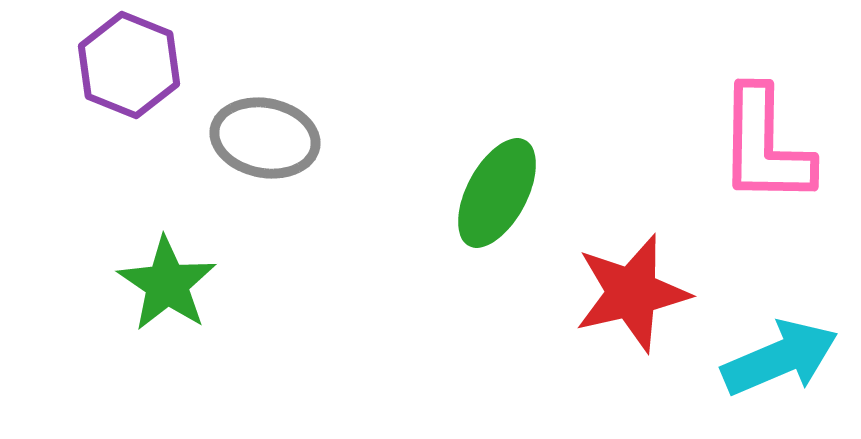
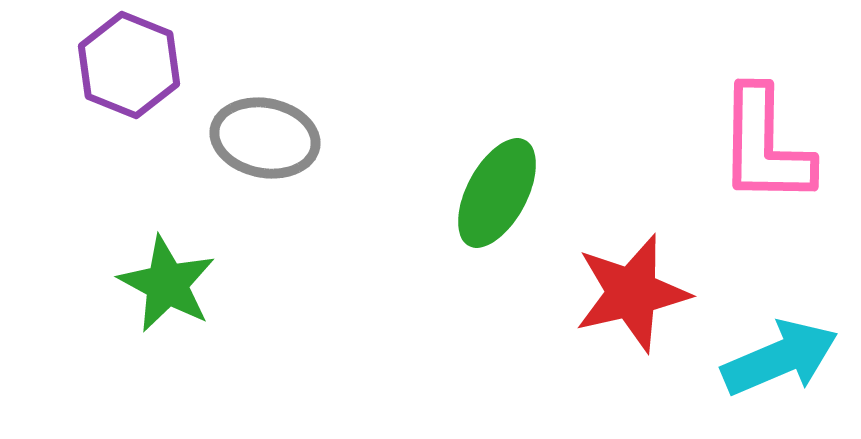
green star: rotated 6 degrees counterclockwise
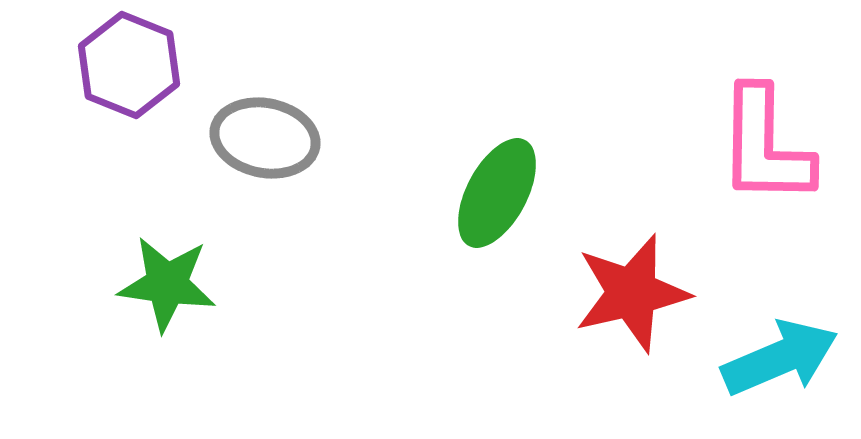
green star: rotated 20 degrees counterclockwise
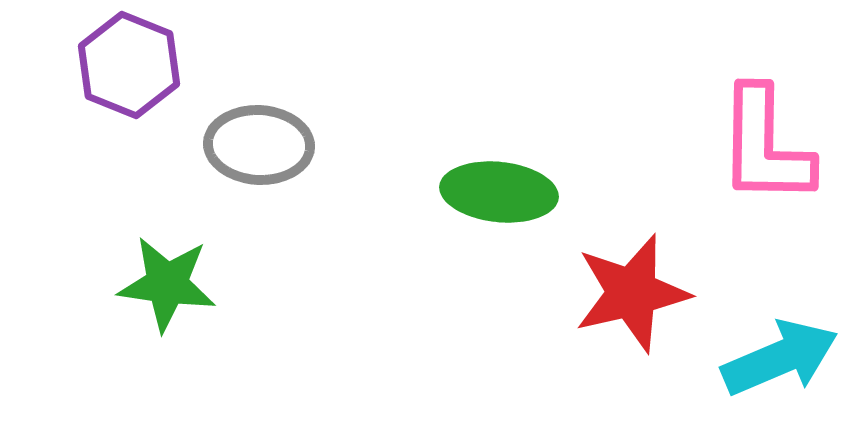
gray ellipse: moved 6 px left, 7 px down; rotated 8 degrees counterclockwise
green ellipse: moved 2 px right, 1 px up; rotated 68 degrees clockwise
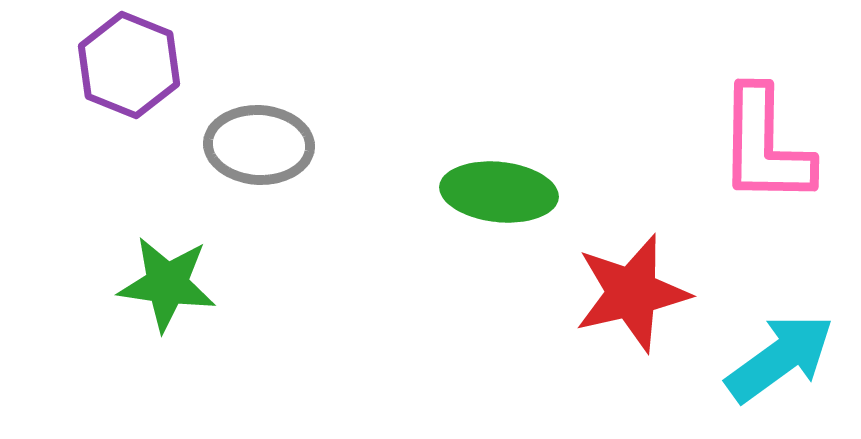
cyan arrow: rotated 13 degrees counterclockwise
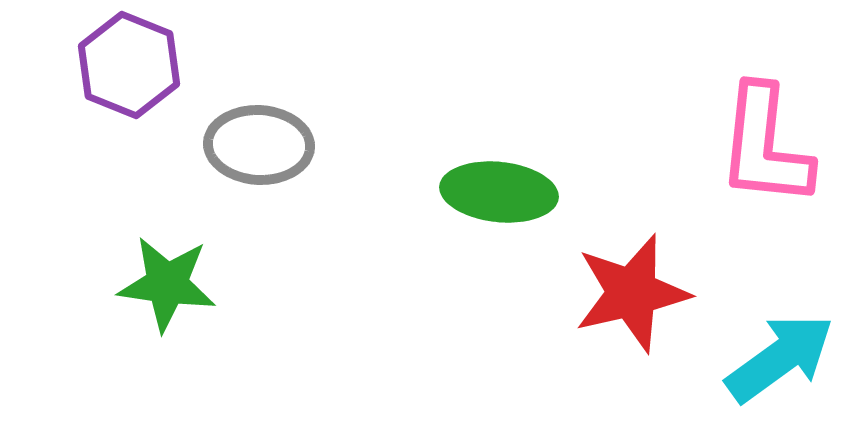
pink L-shape: rotated 5 degrees clockwise
